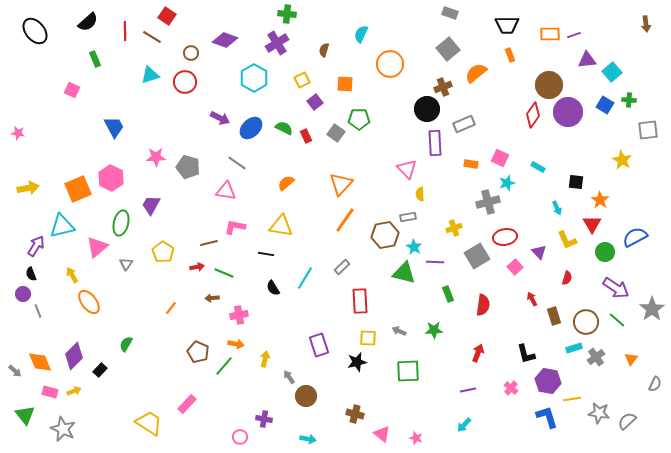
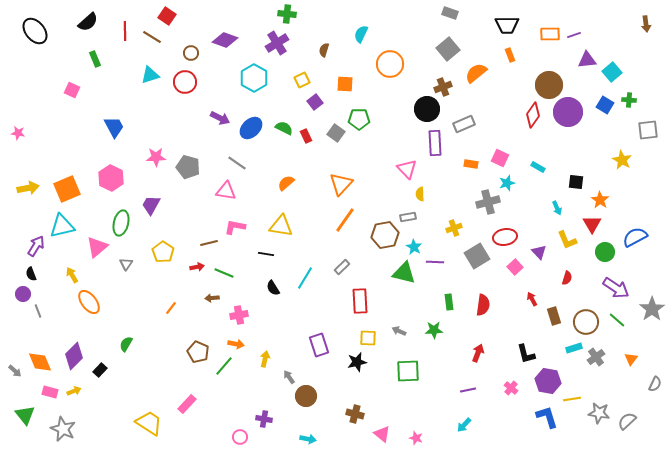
orange square at (78, 189): moved 11 px left
green rectangle at (448, 294): moved 1 px right, 8 px down; rotated 14 degrees clockwise
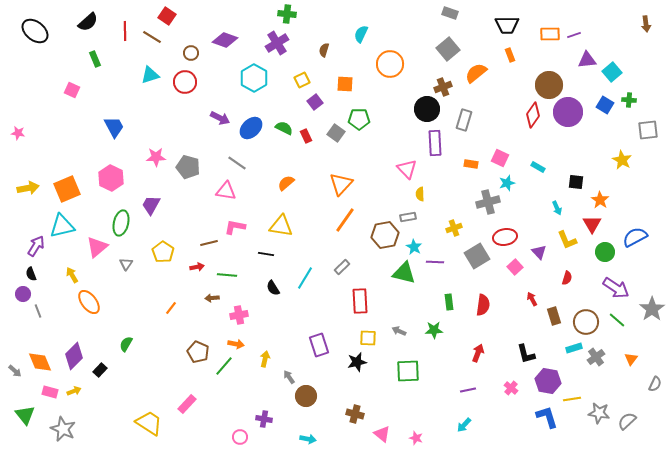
black ellipse at (35, 31): rotated 12 degrees counterclockwise
gray rectangle at (464, 124): moved 4 px up; rotated 50 degrees counterclockwise
green line at (224, 273): moved 3 px right, 2 px down; rotated 18 degrees counterclockwise
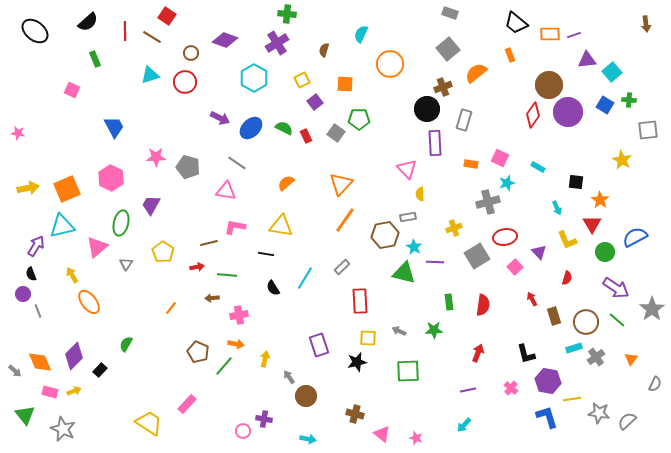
black trapezoid at (507, 25): moved 9 px right, 2 px up; rotated 40 degrees clockwise
pink circle at (240, 437): moved 3 px right, 6 px up
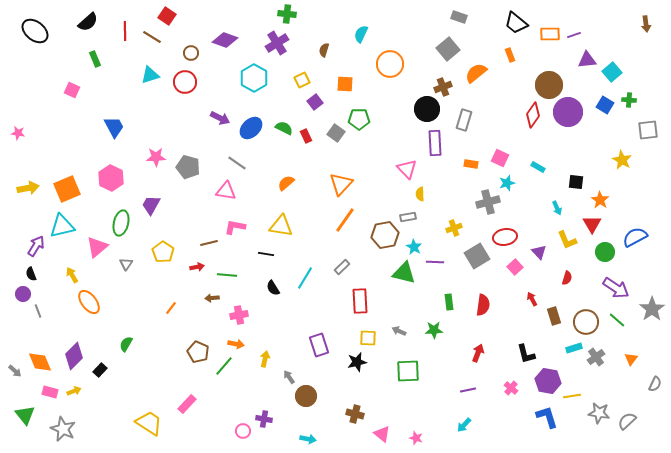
gray rectangle at (450, 13): moved 9 px right, 4 px down
yellow line at (572, 399): moved 3 px up
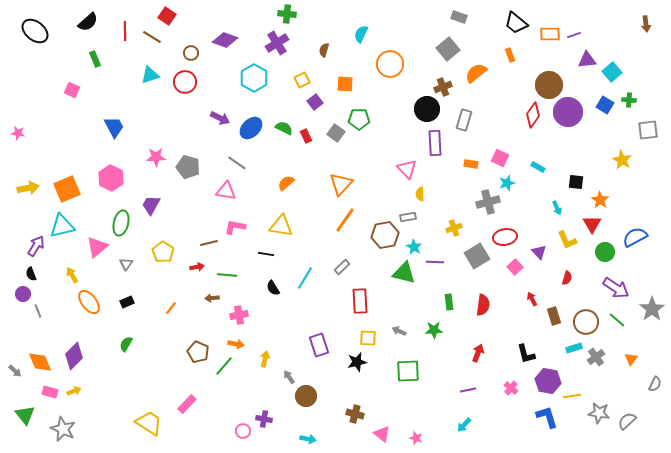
black rectangle at (100, 370): moved 27 px right, 68 px up; rotated 24 degrees clockwise
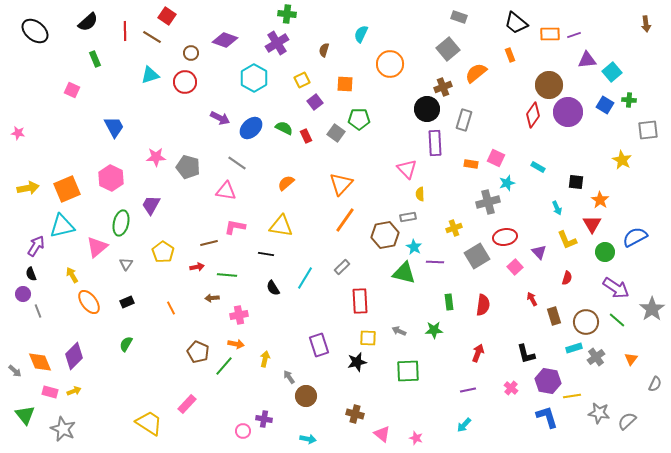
pink square at (500, 158): moved 4 px left
orange line at (171, 308): rotated 64 degrees counterclockwise
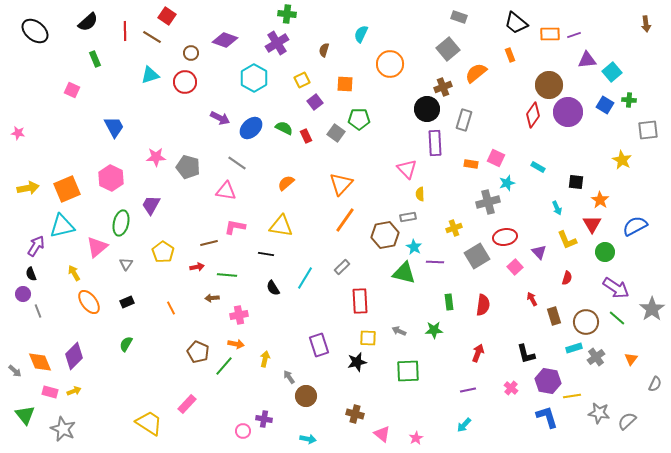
blue semicircle at (635, 237): moved 11 px up
yellow arrow at (72, 275): moved 2 px right, 2 px up
green line at (617, 320): moved 2 px up
pink star at (416, 438): rotated 24 degrees clockwise
